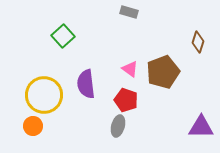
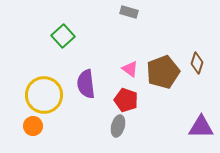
brown diamond: moved 1 px left, 21 px down
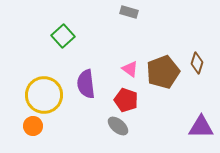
gray ellipse: rotated 65 degrees counterclockwise
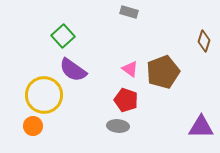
brown diamond: moved 7 px right, 22 px up
purple semicircle: moved 13 px left, 14 px up; rotated 48 degrees counterclockwise
gray ellipse: rotated 35 degrees counterclockwise
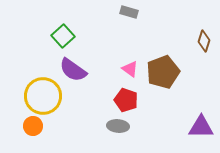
yellow circle: moved 1 px left, 1 px down
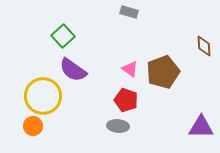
brown diamond: moved 5 px down; rotated 20 degrees counterclockwise
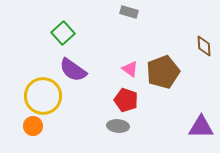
green square: moved 3 px up
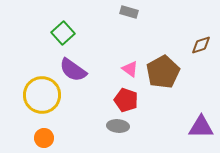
brown diamond: moved 3 px left, 1 px up; rotated 75 degrees clockwise
brown pentagon: rotated 8 degrees counterclockwise
yellow circle: moved 1 px left, 1 px up
orange circle: moved 11 px right, 12 px down
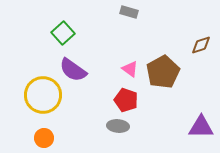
yellow circle: moved 1 px right
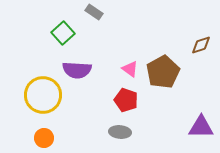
gray rectangle: moved 35 px left; rotated 18 degrees clockwise
purple semicircle: moved 4 px right; rotated 32 degrees counterclockwise
gray ellipse: moved 2 px right, 6 px down
